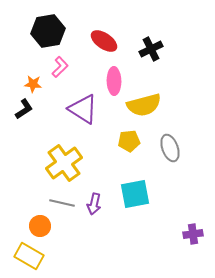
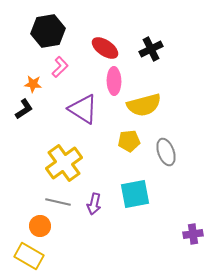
red ellipse: moved 1 px right, 7 px down
gray ellipse: moved 4 px left, 4 px down
gray line: moved 4 px left, 1 px up
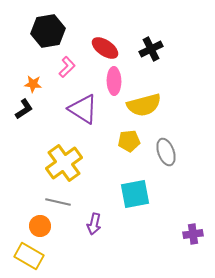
pink L-shape: moved 7 px right
purple arrow: moved 20 px down
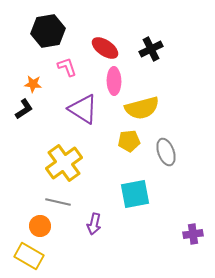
pink L-shape: rotated 65 degrees counterclockwise
yellow semicircle: moved 2 px left, 3 px down
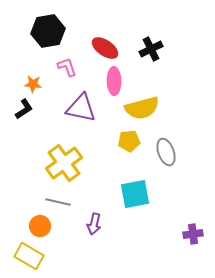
purple triangle: moved 2 px left, 1 px up; rotated 20 degrees counterclockwise
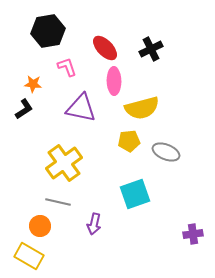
red ellipse: rotated 12 degrees clockwise
gray ellipse: rotated 48 degrees counterclockwise
cyan square: rotated 8 degrees counterclockwise
